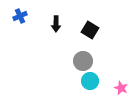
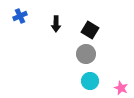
gray circle: moved 3 px right, 7 px up
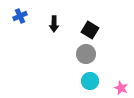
black arrow: moved 2 px left
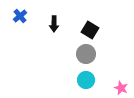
blue cross: rotated 16 degrees counterclockwise
cyan circle: moved 4 px left, 1 px up
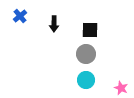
black square: rotated 30 degrees counterclockwise
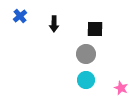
black square: moved 5 px right, 1 px up
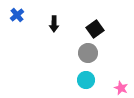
blue cross: moved 3 px left, 1 px up
black square: rotated 36 degrees counterclockwise
gray circle: moved 2 px right, 1 px up
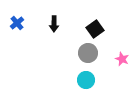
blue cross: moved 8 px down
pink star: moved 1 px right, 29 px up
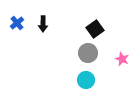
black arrow: moved 11 px left
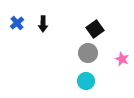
cyan circle: moved 1 px down
